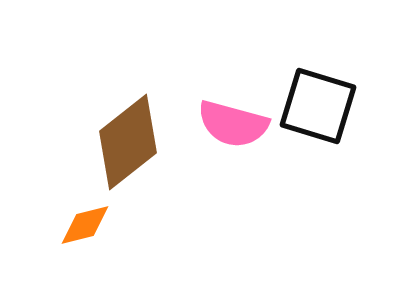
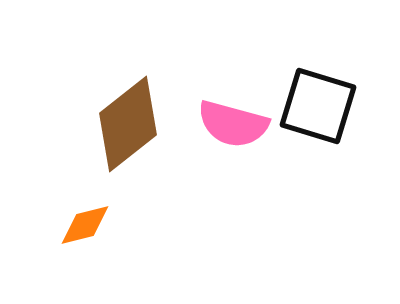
brown diamond: moved 18 px up
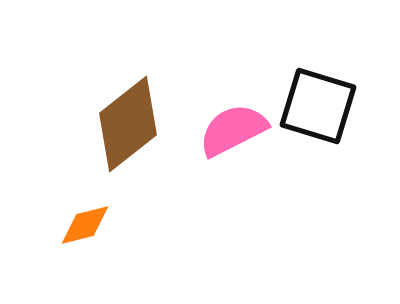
pink semicircle: moved 6 px down; rotated 138 degrees clockwise
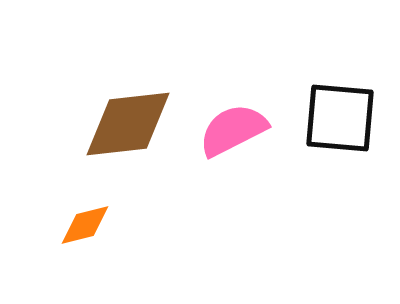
black square: moved 22 px right, 12 px down; rotated 12 degrees counterclockwise
brown diamond: rotated 32 degrees clockwise
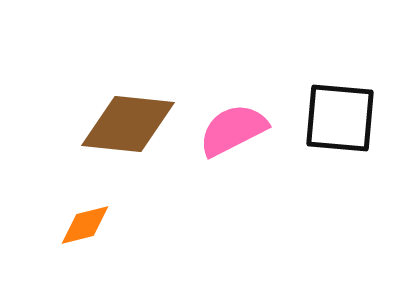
brown diamond: rotated 12 degrees clockwise
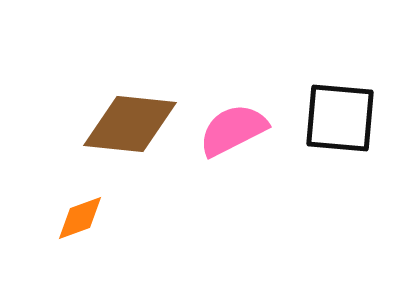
brown diamond: moved 2 px right
orange diamond: moved 5 px left, 7 px up; rotated 6 degrees counterclockwise
